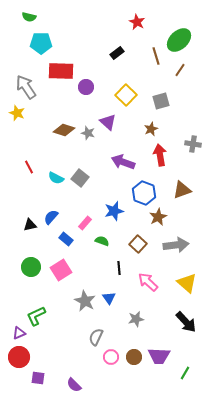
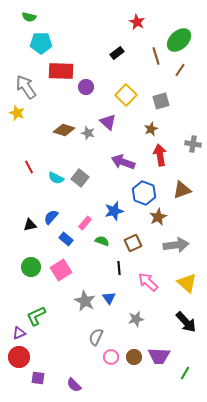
brown square at (138, 244): moved 5 px left, 1 px up; rotated 24 degrees clockwise
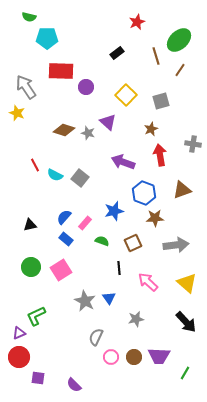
red star at (137, 22): rotated 21 degrees clockwise
cyan pentagon at (41, 43): moved 6 px right, 5 px up
red line at (29, 167): moved 6 px right, 2 px up
cyan semicircle at (56, 178): moved 1 px left, 3 px up
blue semicircle at (51, 217): moved 13 px right
brown star at (158, 217): moved 3 px left, 1 px down; rotated 24 degrees clockwise
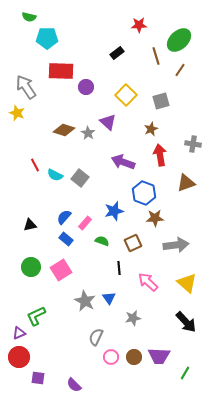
red star at (137, 22): moved 2 px right, 3 px down; rotated 21 degrees clockwise
gray star at (88, 133): rotated 16 degrees clockwise
brown triangle at (182, 190): moved 4 px right, 7 px up
gray star at (136, 319): moved 3 px left, 1 px up
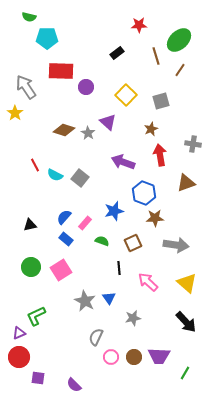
yellow star at (17, 113): moved 2 px left; rotated 14 degrees clockwise
gray arrow at (176, 245): rotated 15 degrees clockwise
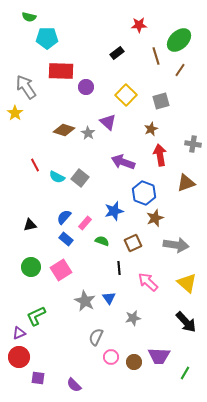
cyan semicircle at (55, 175): moved 2 px right, 2 px down
brown star at (155, 218): rotated 18 degrees counterclockwise
brown circle at (134, 357): moved 5 px down
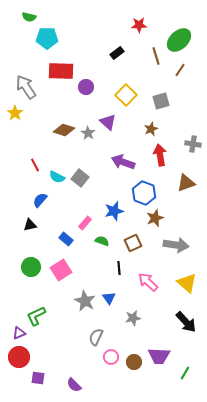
blue semicircle at (64, 217): moved 24 px left, 17 px up
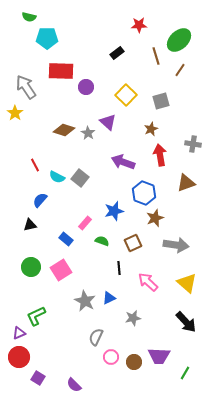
blue triangle at (109, 298): rotated 40 degrees clockwise
purple square at (38, 378): rotated 24 degrees clockwise
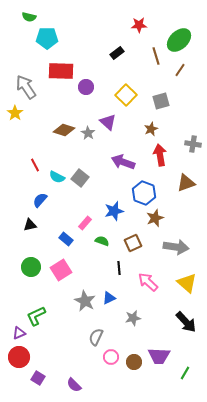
gray arrow at (176, 245): moved 2 px down
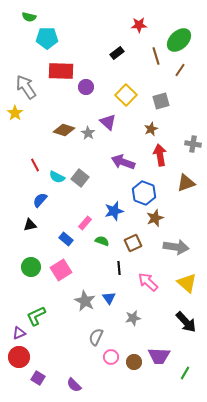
blue triangle at (109, 298): rotated 40 degrees counterclockwise
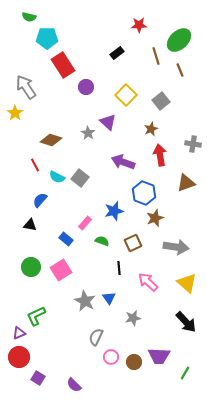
brown line at (180, 70): rotated 56 degrees counterclockwise
red rectangle at (61, 71): moved 2 px right, 6 px up; rotated 55 degrees clockwise
gray square at (161, 101): rotated 24 degrees counterclockwise
brown diamond at (64, 130): moved 13 px left, 10 px down
black triangle at (30, 225): rotated 24 degrees clockwise
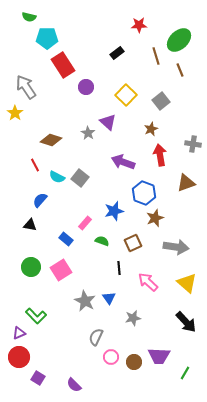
green L-shape at (36, 316): rotated 110 degrees counterclockwise
